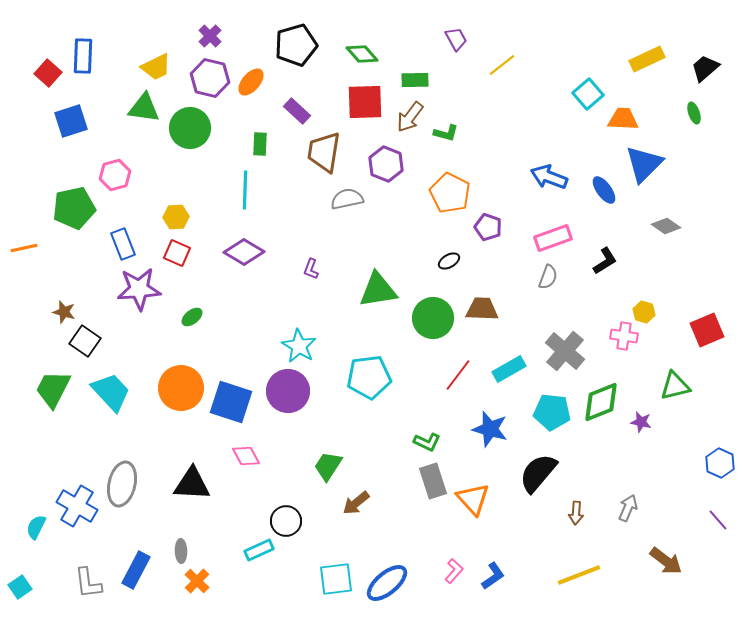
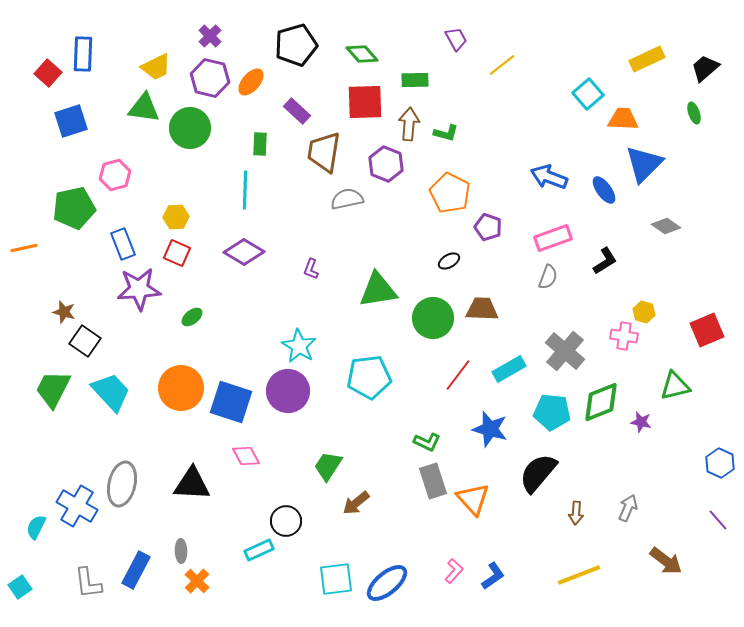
blue rectangle at (83, 56): moved 2 px up
brown arrow at (410, 117): moved 1 px left, 7 px down; rotated 148 degrees clockwise
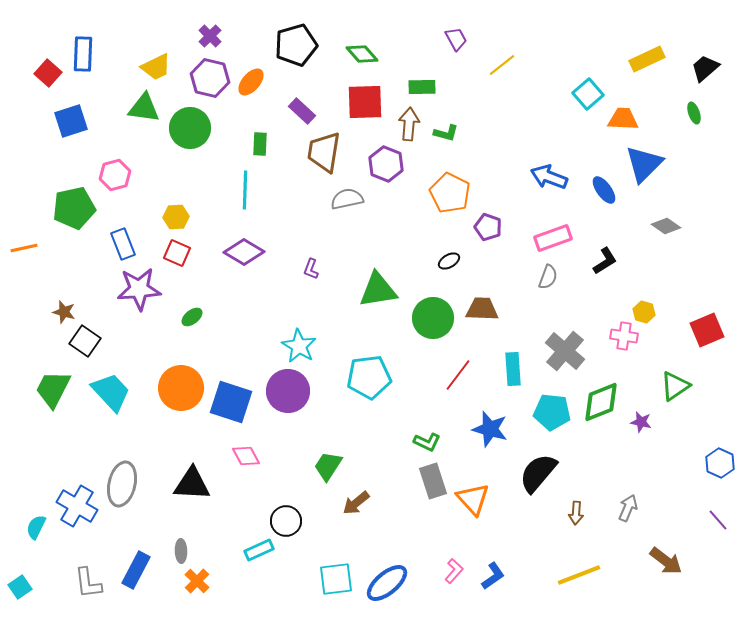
green rectangle at (415, 80): moved 7 px right, 7 px down
purple rectangle at (297, 111): moved 5 px right
cyan rectangle at (509, 369): moved 4 px right; rotated 64 degrees counterclockwise
green triangle at (675, 386): rotated 20 degrees counterclockwise
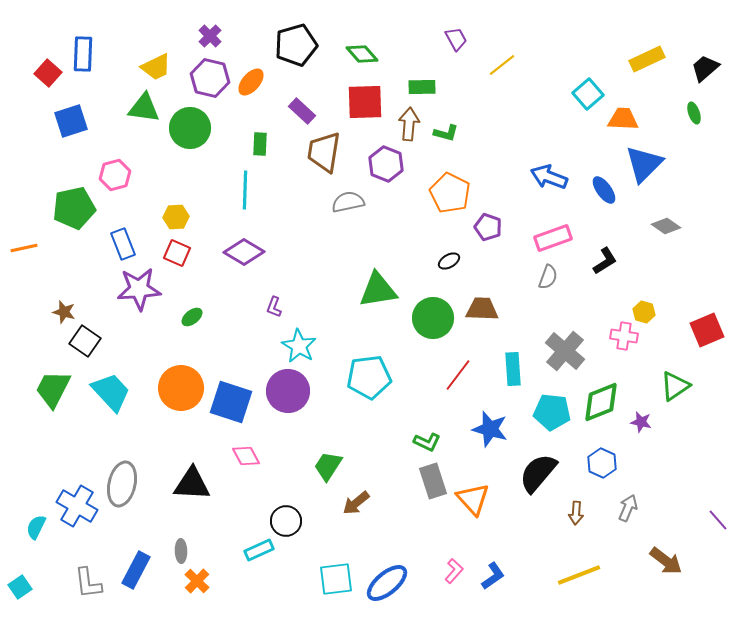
gray semicircle at (347, 199): moved 1 px right, 3 px down
purple L-shape at (311, 269): moved 37 px left, 38 px down
blue hexagon at (720, 463): moved 118 px left
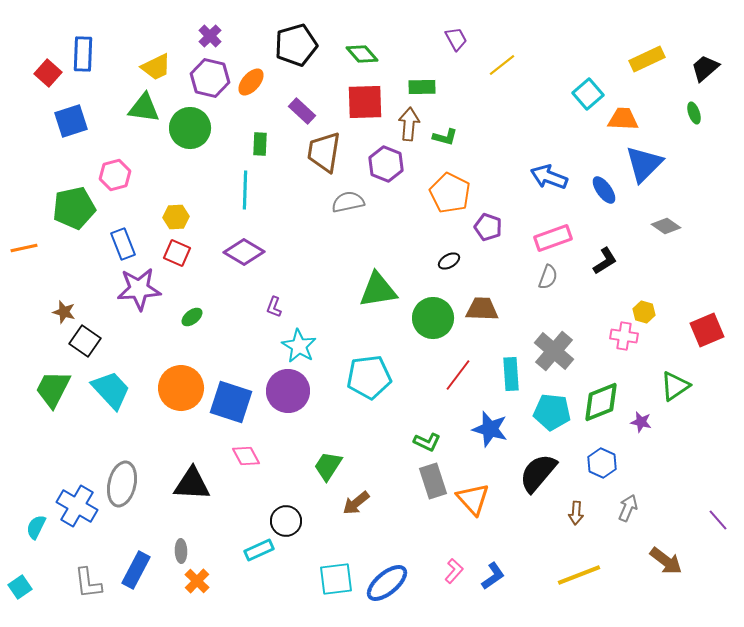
green L-shape at (446, 133): moved 1 px left, 4 px down
gray cross at (565, 351): moved 11 px left
cyan rectangle at (513, 369): moved 2 px left, 5 px down
cyan trapezoid at (111, 392): moved 2 px up
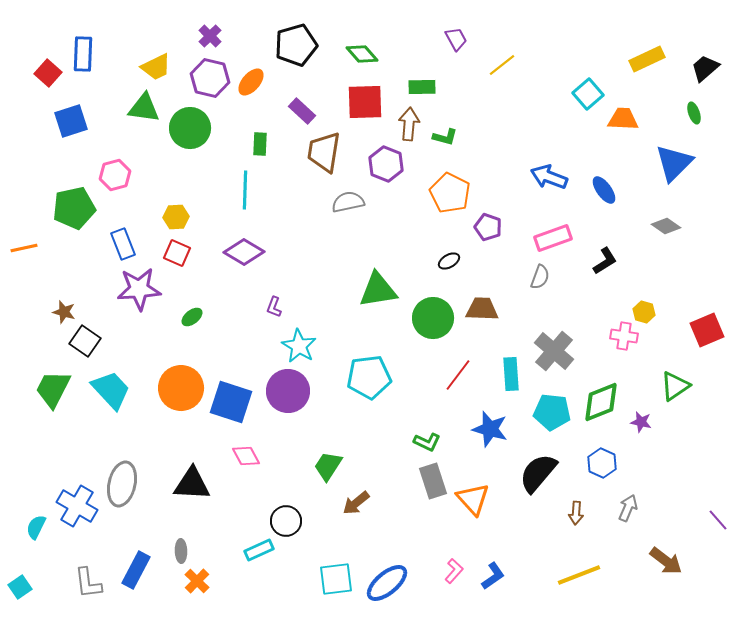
blue triangle at (644, 164): moved 30 px right, 1 px up
gray semicircle at (548, 277): moved 8 px left
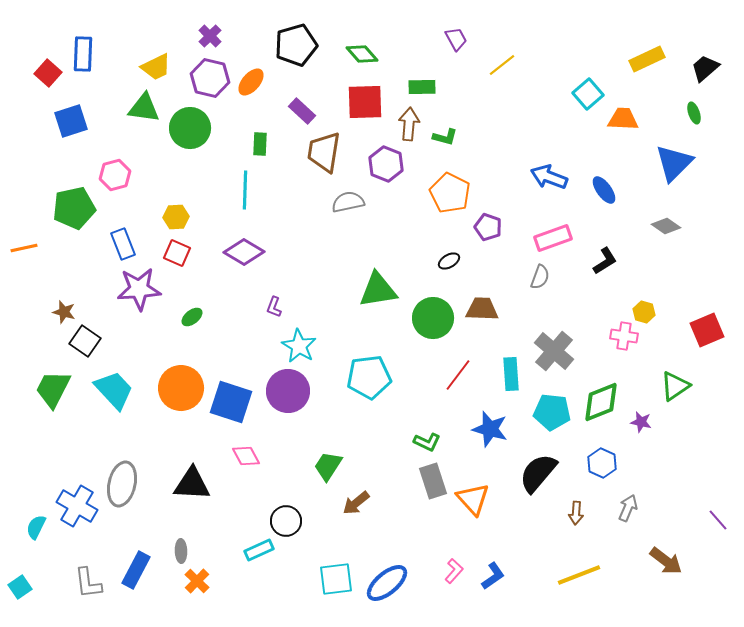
cyan trapezoid at (111, 390): moved 3 px right
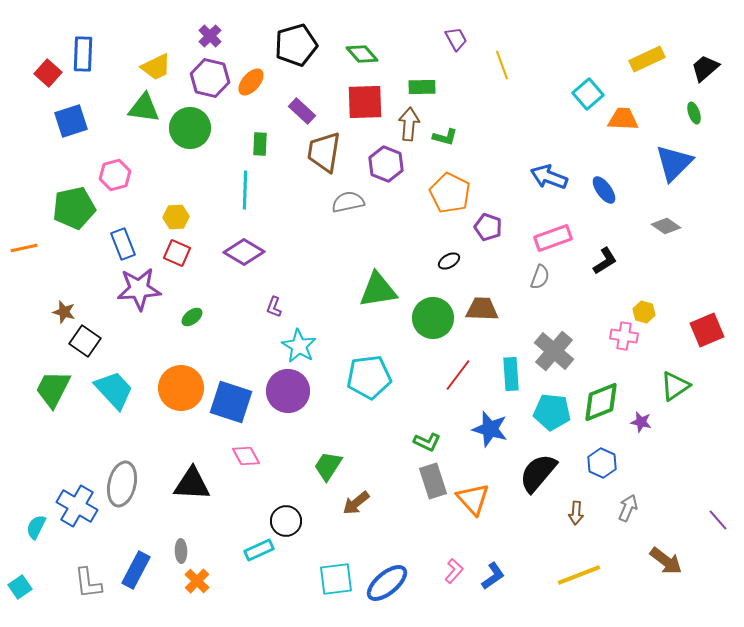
yellow line at (502, 65): rotated 72 degrees counterclockwise
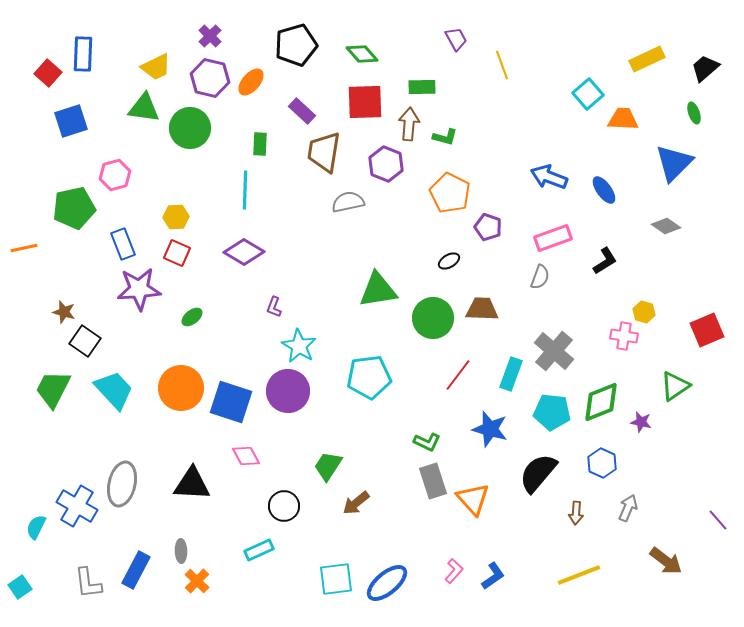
cyan rectangle at (511, 374): rotated 24 degrees clockwise
black circle at (286, 521): moved 2 px left, 15 px up
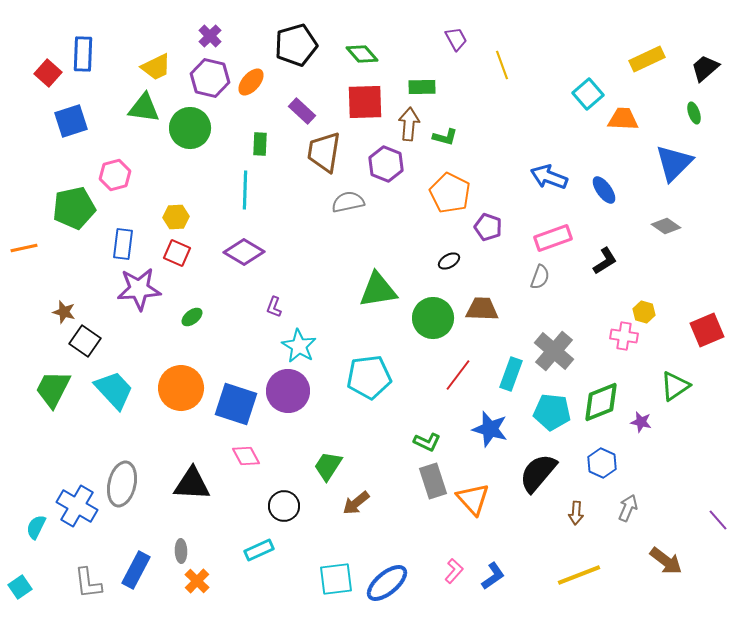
blue rectangle at (123, 244): rotated 28 degrees clockwise
blue square at (231, 402): moved 5 px right, 2 px down
